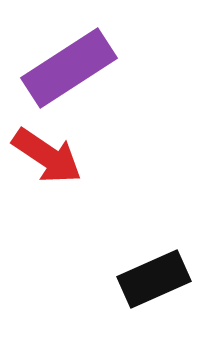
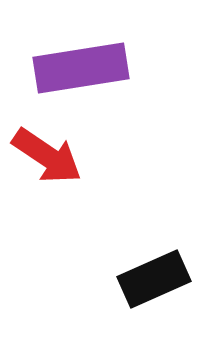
purple rectangle: moved 12 px right; rotated 24 degrees clockwise
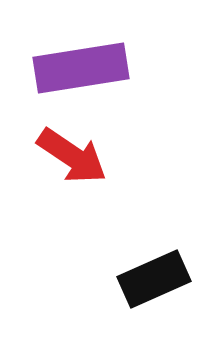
red arrow: moved 25 px right
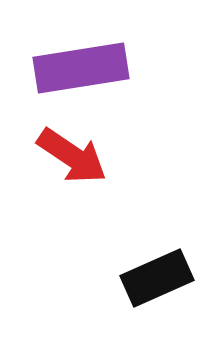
black rectangle: moved 3 px right, 1 px up
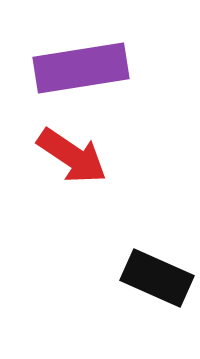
black rectangle: rotated 48 degrees clockwise
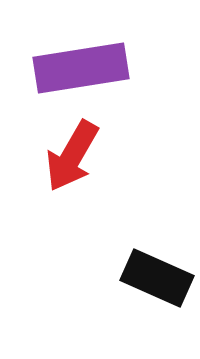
red arrow: rotated 86 degrees clockwise
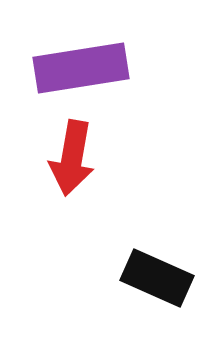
red arrow: moved 2 px down; rotated 20 degrees counterclockwise
